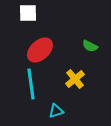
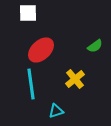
green semicircle: moved 5 px right; rotated 63 degrees counterclockwise
red ellipse: moved 1 px right
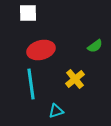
red ellipse: rotated 28 degrees clockwise
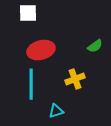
yellow cross: rotated 18 degrees clockwise
cyan line: rotated 8 degrees clockwise
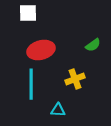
green semicircle: moved 2 px left, 1 px up
cyan triangle: moved 2 px right, 1 px up; rotated 21 degrees clockwise
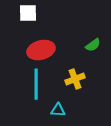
cyan line: moved 5 px right
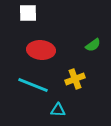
red ellipse: rotated 20 degrees clockwise
cyan line: moved 3 px left, 1 px down; rotated 68 degrees counterclockwise
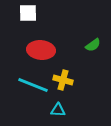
yellow cross: moved 12 px left, 1 px down; rotated 36 degrees clockwise
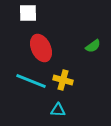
green semicircle: moved 1 px down
red ellipse: moved 2 px up; rotated 60 degrees clockwise
cyan line: moved 2 px left, 4 px up
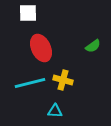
cyan line: moved 1 px left, 2 px down; rotated 36 degrees counterclockwise
cyan triangle: moved 3 px left, 1 px down
